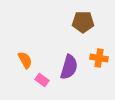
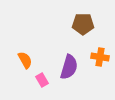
brown pentagon: moved 2 px down
orange cross: moved 1 px right, 1 px up
pink rectangle: rotated 24 degrees clockwise
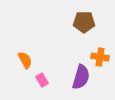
brown pentagon: moved 1 px right, 2 px up
purple semicircle: moved 12 px right, 10 px down
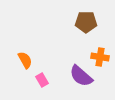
brown pentagon: moved 2 px right
purple semicircle: moved 1 px up; rotated 115 degrees clockwise
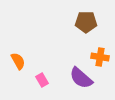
orange semicircle: moved 7 px left, 1 px down
purple semicircle: moved 2 px down
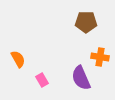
orange semicircle: moved 2 px up
purple semicircle: rotated 25 degrees clockwise
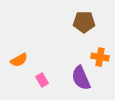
brown pentagon: moved 2 px left
orange semicircle: moved 1 px right, 1 px down; rotated 90 degrees clockwise
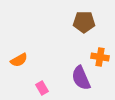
pink rectangle: moved 8 px down
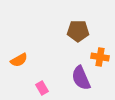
brown pentagon: moved 6 px left, 9 px down
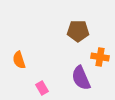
orange semicircle: rotated 102 degrees clockwise
